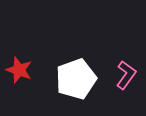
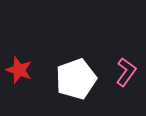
pink L-shape: moved 3 px up
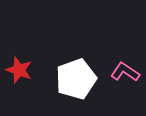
pink L-shape: moved 1 px left; rotated 92 degrees counterclockwise
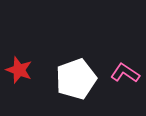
pink L-shape: moved 1 px down
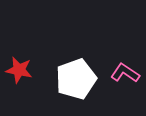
red star: rotated 8 degrees counterclockwise
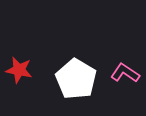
white pentagon: rotated 21 degrees counterclockwise
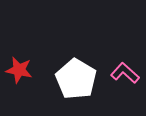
pink L-shape: rotated 8 degrees clockwise
